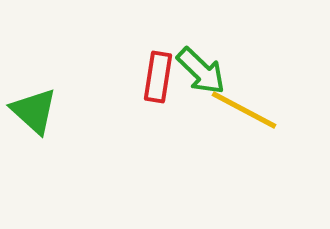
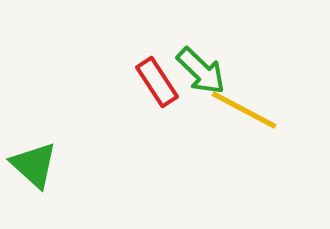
red rectangle: moved 1 px left, 5 px down; rotated 42 degrees counterclockwise
green triangle: moved 54 px down
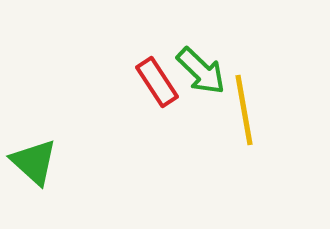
yellow line: rotated 52 degrees clockwise
green triangle: moved 3 px up
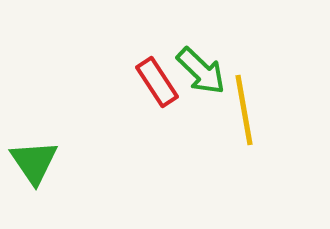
green triangle: rotated 14 degrees clockwise
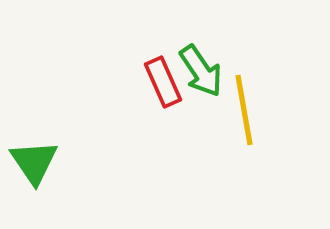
green arrow: rotated 12 degrees clockwise
red rectangle: moved 6 px right; rotated 9 degrees clockwise
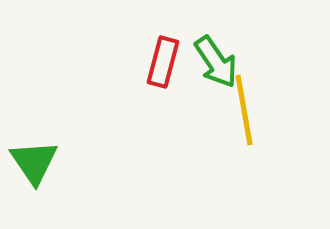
green arrow: moved 15 px right, 9 px up
red rectangle: moved 20 px up; rotated 39 degrees clockwise
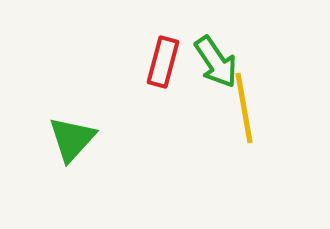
yellow line: moved 2 px up
green triangle: moved 38 px right, 23 px up; rotated 16 degrees clockwise
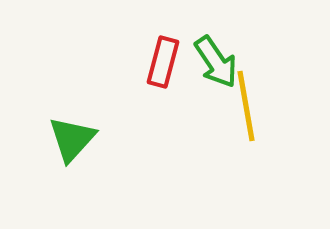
yellow line: moved 2 px right, 2 px up
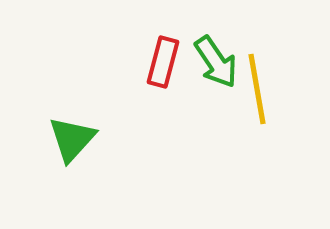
yellow line: moved 11 px right, 17 px up
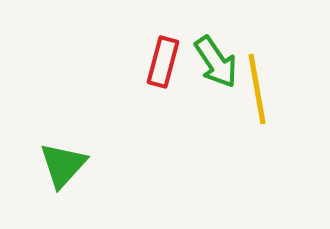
green triangle: moved 9 px left, 26 px down
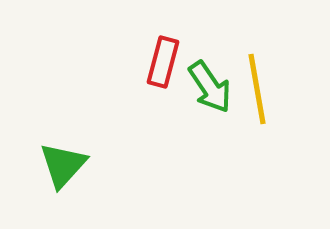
green arrow: moved 6 px left, 25 px down
